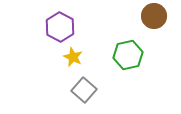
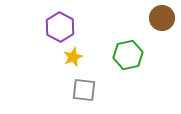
brown circle: moved 8 px right, 2 px down
yellow star: rotated 24 degrees clockwise
gray square: rotated 35 degrees counterclockwise
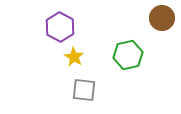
yellow star: moved 1 px right; rotated 18 degrees counterclockwise
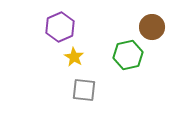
brown circle: moved 10 px left, 9 px down
purple hexagon: rotated 8 degrees clockwise
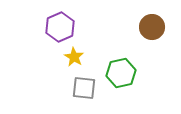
green hexagon: moved 7 px left, 18 px down
gray square: moved 2 px up
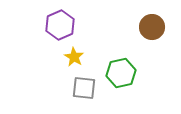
purple hexagon: moved 2 px up
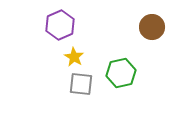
gray square: moved 3 px left, 4 px up
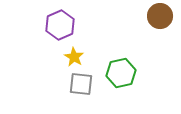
brown circle: moved 8 px right, 11 px up
